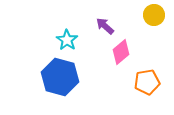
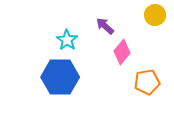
yellow circle: moved 1 px right
pink diamond: moved 1 px right; rotated 10 degrees counterclockwise
blue hexagon: rotated 15 degrees counterclockwise
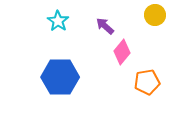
cyan star: moved 9 px left, 19 px up
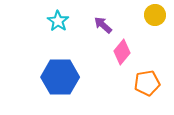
purple arrow: moved 2 px left, 1 px up
orange pentagon: moved 1 px down
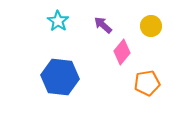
yellow circle: moved 4 px left, 11 px down
blue hexagon: rotated 6 degrees clockwise
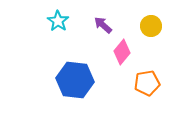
blue hexagon: moved 15 px right, 3 px down
